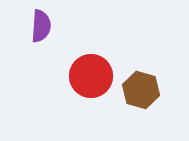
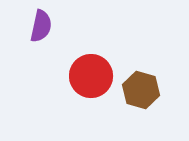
purple semicircle: rotated 8 degrees clockwise
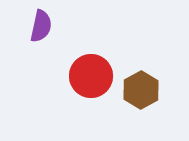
brown hexagon: rotated 15 degrees clockwise
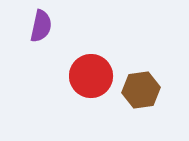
brown hexagon: rotated 21 degrees clockwise
